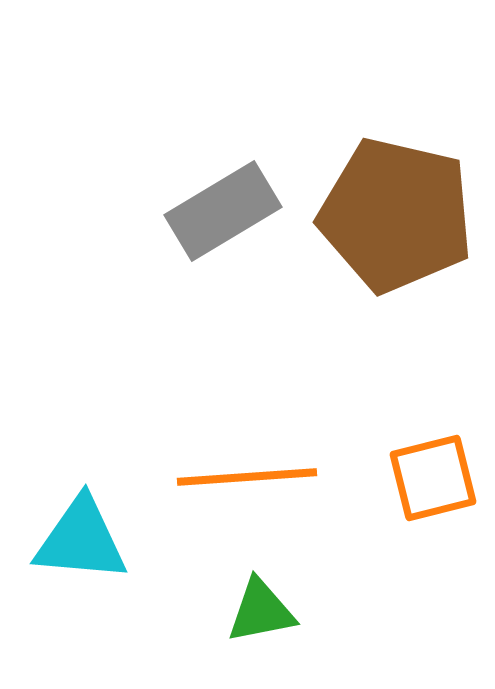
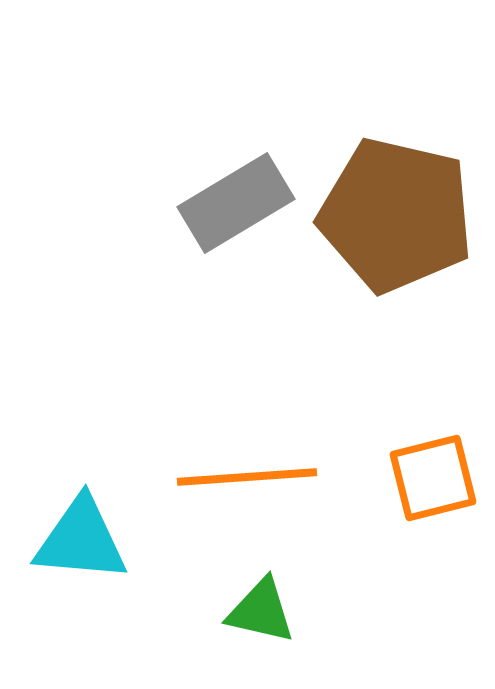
gray rectangle: moved 13 px right, 8 px up
green triangle: rotated 24 degrees clockwise
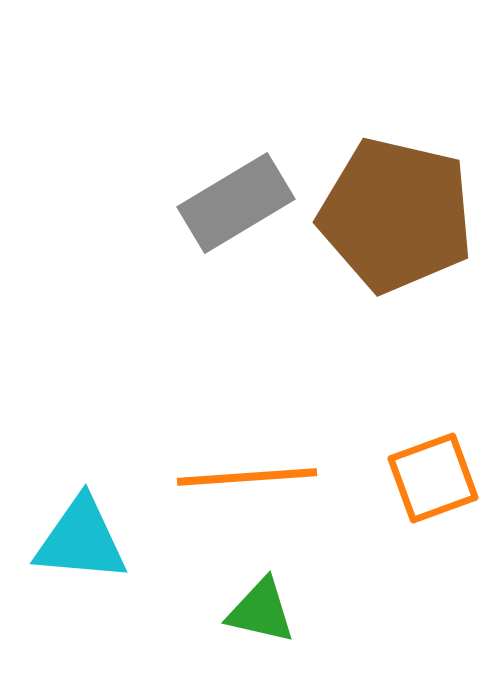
orange square: rotated 6 degrees counterclockwise
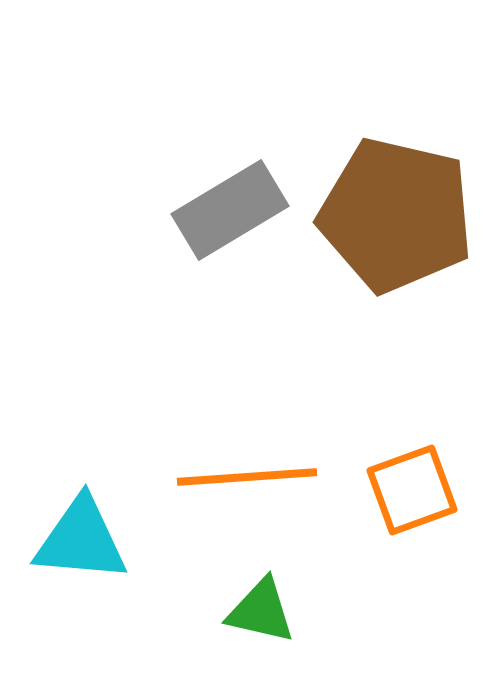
gray rectangle: moved 6 px left, 7 px down
orange square: moved 21 px left, 12 px down
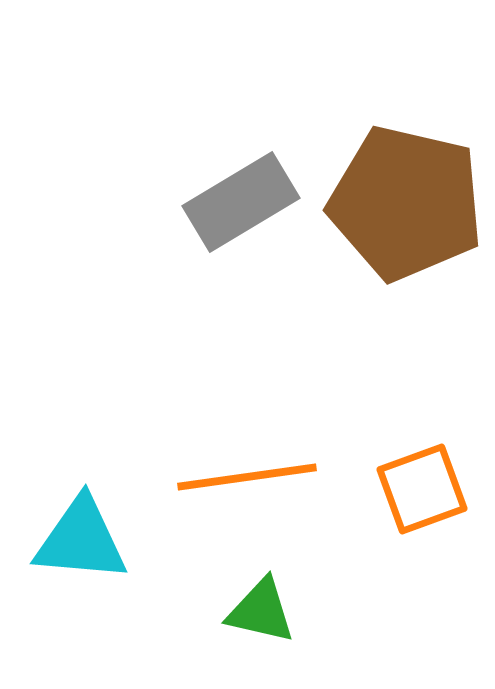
gray rectangle: moved 11 px right, 8 px up
brown pentagon: moved 10 px right, 12 px up
orange line: rotated 4 degrees counterclockwise
orange square: moved 10 px right, 1 px up
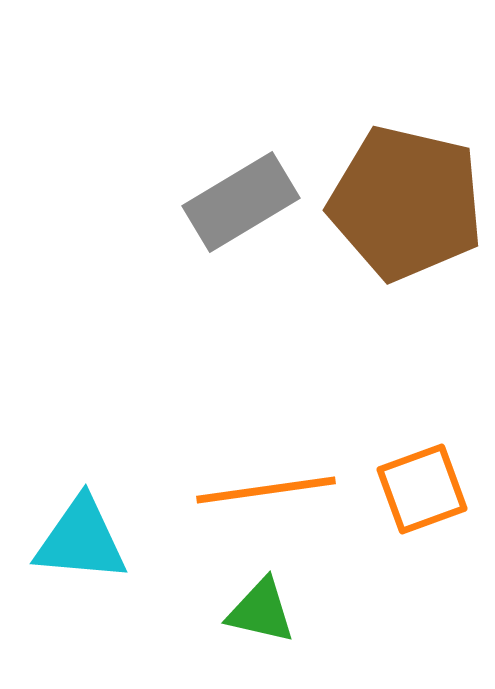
orange line: moved 19 px right, 13 px down
